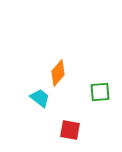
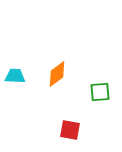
orange diamond: moved 1 px left, 1 px down; rotated 12 degrees clockwise
cyan trapezoid: moved 25 px left, 22 px up; rotated 35 degrees counterclockwise
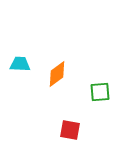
cyan trapezoid: moved 5 px right, 12 px up
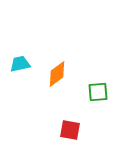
cyan trapezoid: rotated 15 degrees counterclockwise
green square: moved 2 px left
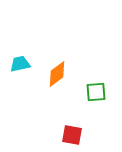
green square: moved 2 px left
red square: moved 2 px right, 5 px down
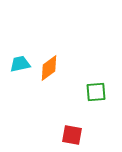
orange diamond: moved 8 px left, 6 px up
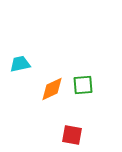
orange diamond: moved 3 px right, 21 px down; rotated 12 degrees clockwise
green square: moved 13 px left, 7 px up
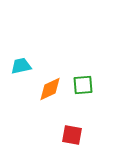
cyan trapezoid: moved 1 px right, 2 px down
orange diamond: moved 2 px left
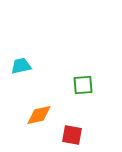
orange diamond: moved 11 px left, 26 px down; rotated 12 degrees clockwise
